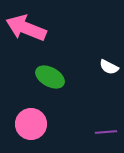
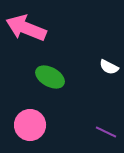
pink circle: moved 1 px left, 1 px down
purple line: rotated 30 degrees clockwise
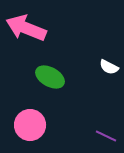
purple line: moved 4 px down
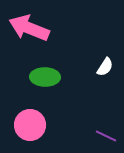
pink arrow: moved 3 px right
white semicircle: moved 4 px left; rotated 84 degrees counterclockwise
green ellipse: moved 5 px left; rotated 28 degrees counterclockwise
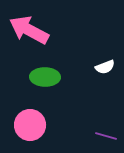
pink arrow: moved 2 px down; rotated 6 degrees clockwise
white semicircle: rotated 36 degrees clockwise
purple line: rotated 10 degrees counterclockwise
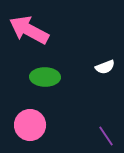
purple line: rotated 40 degrees clockwise
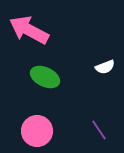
green ellipse: rotated 24 degrees clockwise
pink circle: moved 7 px right, 6 px down
purple line: moved 7 px left, 6 px up
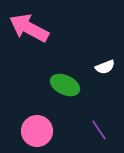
pink arrow: moved 2 px up
green ellipse: moved 20 px right, 8 px down
